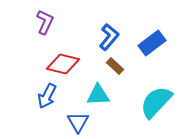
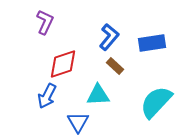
blue rectangle: rotated 28 degrees clockwise
red diamond: rotated 32 degrees counterclockwise
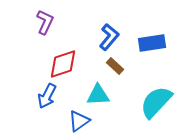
blue triangle: moved 1 px right, 1 px up; rotated 25 degrees clockwise
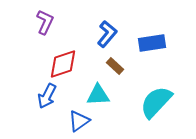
blue L-shape: moved 2 px left, 3 px up
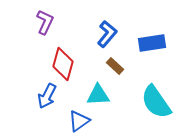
red diamond: rotated 56 degrees counterclockwise
cyan semicircle: rotated 78 degrees counterclockwise
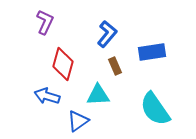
blue rectangle: moved 9 px down
brown rectangle: rotated 24 degrees clockwise
blue arrow: rotated 80 degrees clockwise
cyan semicircle: moved 1 px left, 7 px down
blue triangle: moved 1 px left
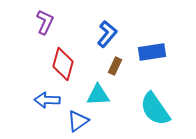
brown rectangle: rotated 48 degrees clockwise
blue arrow: moved 4 px down; rotated 15 degrees counterclockwise
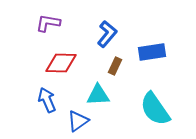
purple L-shape: moved 3 px right, 1 px down; rotated 105 degrees counterclockwise
red diamond: moved 2 px left, 1 px up; rotated 76 degrees clockwise
blue arrow: rotated 65 degrees clockwise
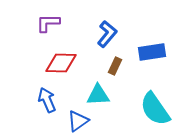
purple L-shape: rotated 10 degrees counterclockwise
